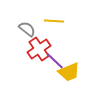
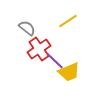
yellow line: moved 14 px right; rotated 36 degrees counterclockwise
gray semicircle: moved 1 px up
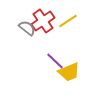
red cross: moved 4 px right, 28 px up
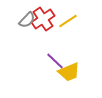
red cross: moved 2 px up
gray semicircle: moved 8 px up; rotated 96 degrees clockwise
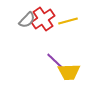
yellow line: rotated 18 degrees clockwise
yellow trapezoid: rotated 20 degrees clockwise
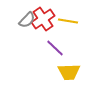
yellow line: rotated 24 degrees clockwise
purple line: moved 13 px up
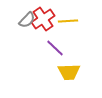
yellow line: rotated 12 degrees counterclockwise
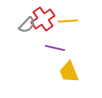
gray semicircle: moved 5 px down
purple line: rotated 30 degrees counterclockwise
yellow trapezoid: rotated 70 degrees clockwise
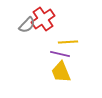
yellow line: moved 21 px down
purple line: moved 5 px right, 6 px down
yellow trapezoid: moved 8 px left
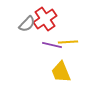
red cross: moved 2 px right
gray semicircle: moved 1 px up
purple line: moved 8 px left, 9 px up
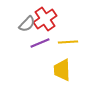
purple line: moved 12 px left, 2 px up; rotated 36 degrees counterclockwise
yellow trapezoid: moved 1 px right, 2 px up; rotated 20 degrees clockwise
